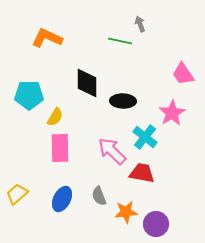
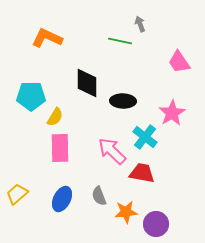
pink trapezoid: moved 4 px left, 12 px up
cyan pentagon: moved 2 px right, 1 px down
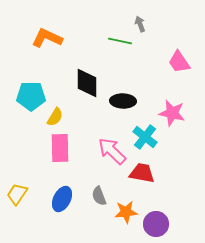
pink star: rotated 28 degrees counterclockwise
yellow trapezoid: rotated 15 degrees counterclockwise
